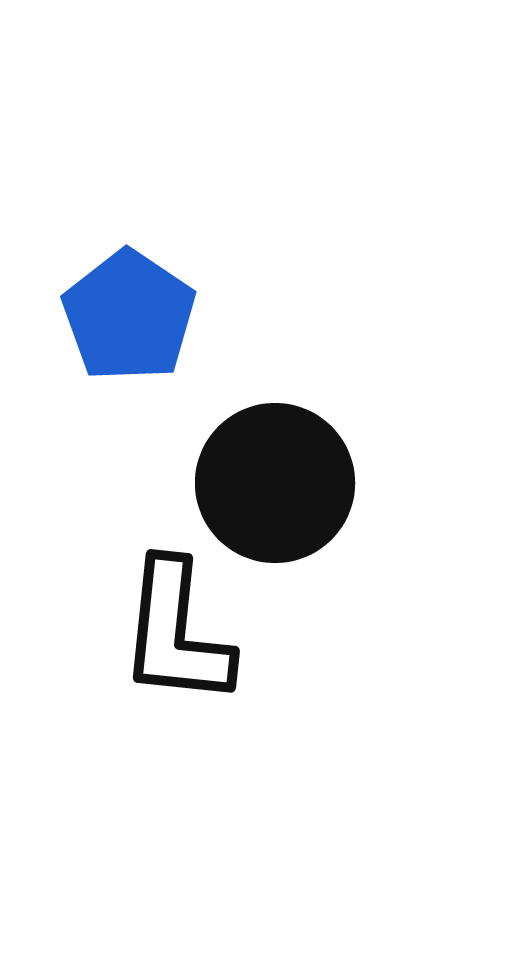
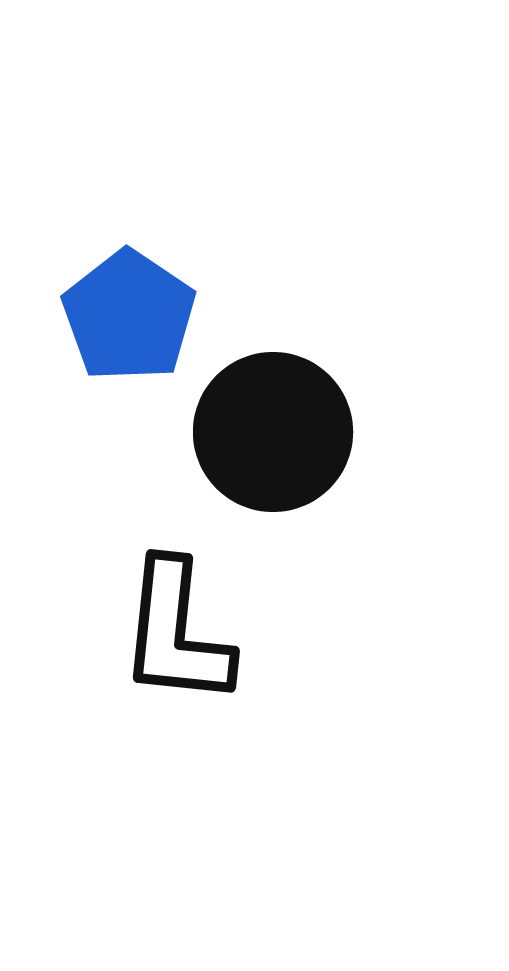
black circle: moved 2 px left, 51 px up
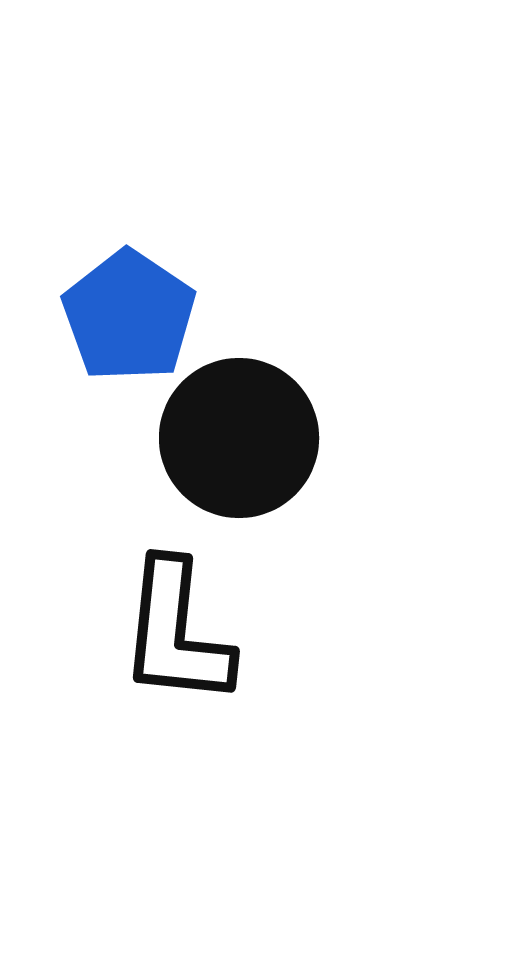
black circle: moved 34 px left, 6 px down
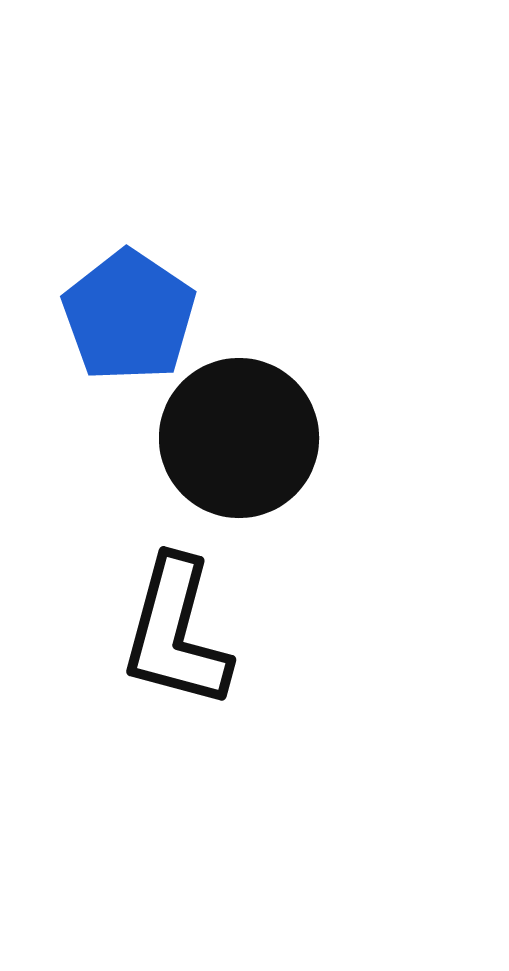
black L-shape: rotated 9 degrees clockwise
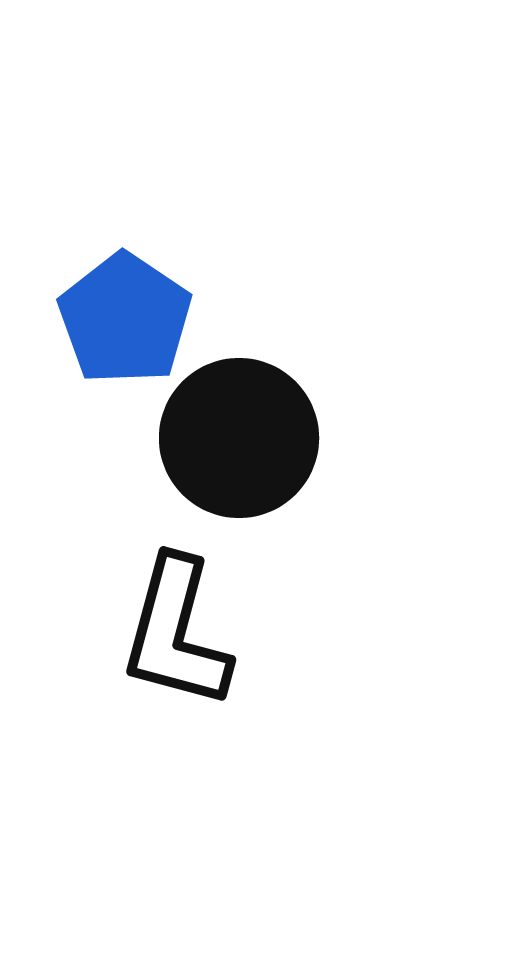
blue pentagon: moved 4 px left, 3 px down
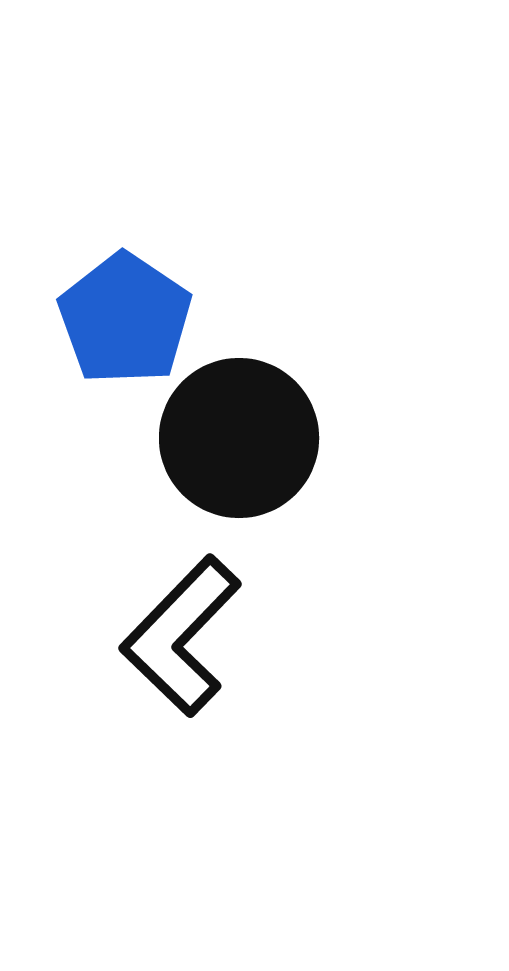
black L-shape: moved 5 px right, 3 px down; rotated 29 degrees clockwise
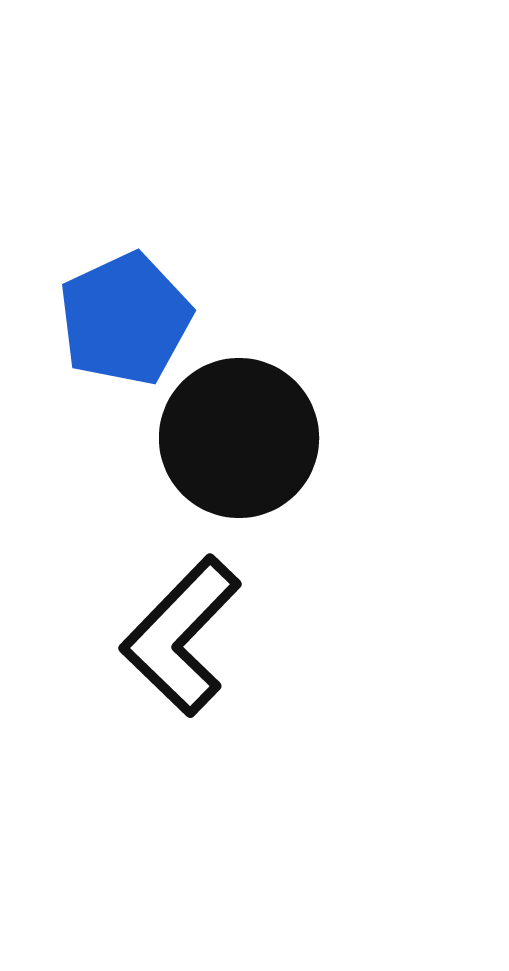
blue pentagon: rotated 13 degrees clockwise
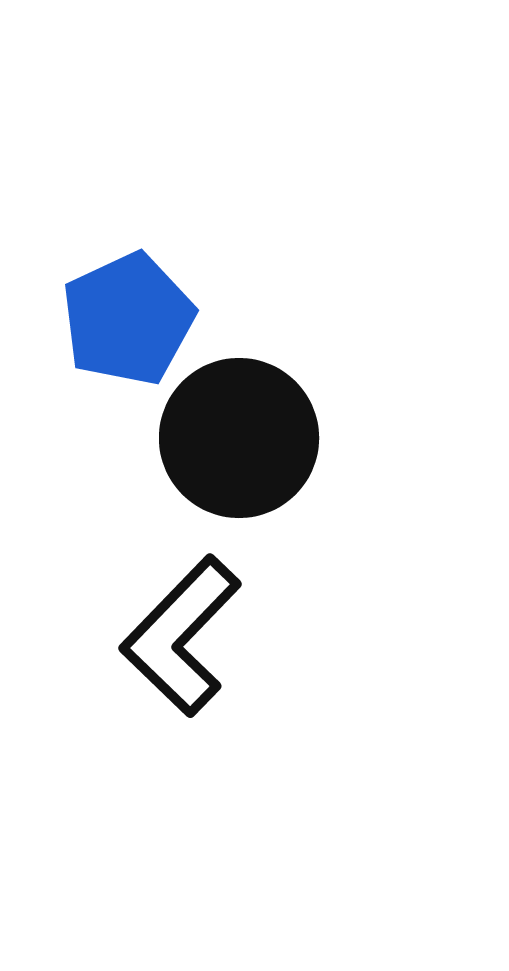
blue pentagon: moved 3 px right
